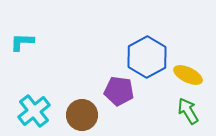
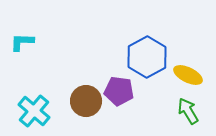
cyan cross: rotated 12 degrees counterclockwise
brown circle: moved 4 px right, 14 px up
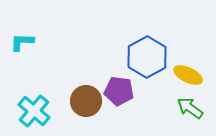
green arrow: moved 2 px right, 3 px up; rotated 24 degrees counterclockwise
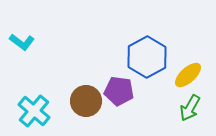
cyan L-shape: rotated 145 degrees counterclockwise
yellow ellipse: rotated 68 degrees counterclockwise
green arrow: rotated 96 degrees counterclockwise
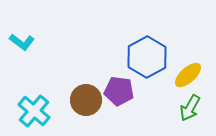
brown circle: moved 1 px up
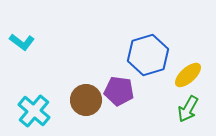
blue hexagon: moved 1 px right, 2 px up; rotated 12 degrees clockwise
green arrow: moved 2 px left, 1 px down
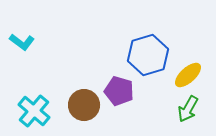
purple pentagon: rotated 8 degrees clockwise
brown circle: moved 2 px left, 5 px down
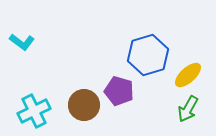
cyan cross: rotated 24 degrees clockwise
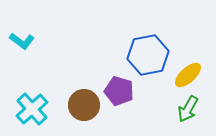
cyan L-shape: moved 1 px up
blue hexagon: rotated 6 degrees clockwise
cyan cross: moved 2 px left, 2 px up; rotated 16 degrees counterclockwise
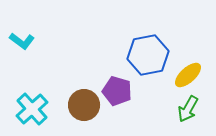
purple pentagon: moved 2 px left
